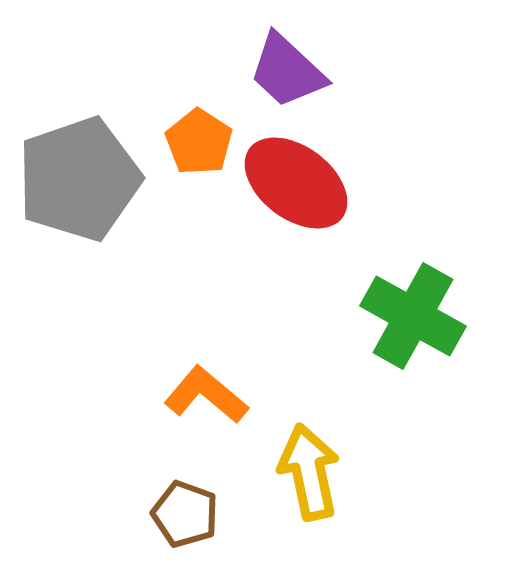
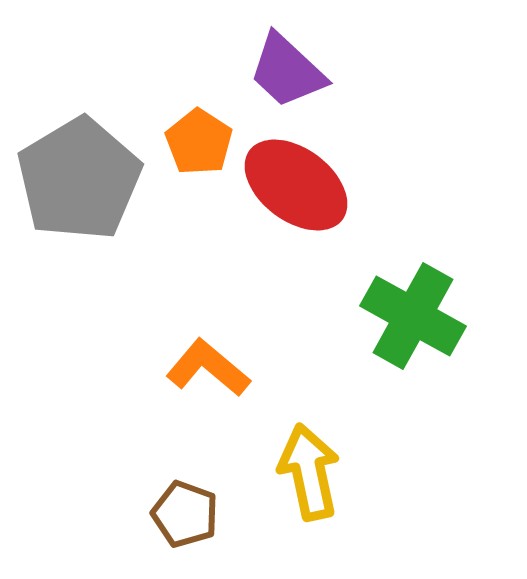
gray pentagon: rotated 12 degrees counterclockwise
red ellipse: moved 2 px down
orange L-shape: moved 2 px right, 27 px up
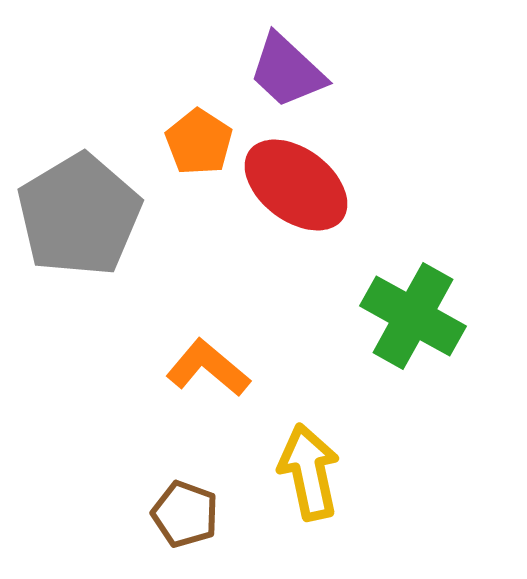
gray pentagon: moved 36 px down
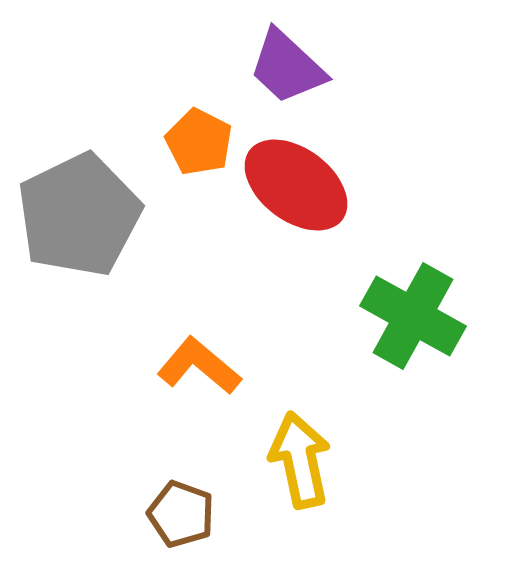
purple trapezoid: moved 4 px up
orange pentagon: rotated 6 degrees counterclockwise
gray pentagon: rotated 5 degrees clockwise
orange L-shape: moved 9 px left, 2 px up
yellow arrow: moved 9 px left, 12 px up
brown pentagon: moved 4 px left
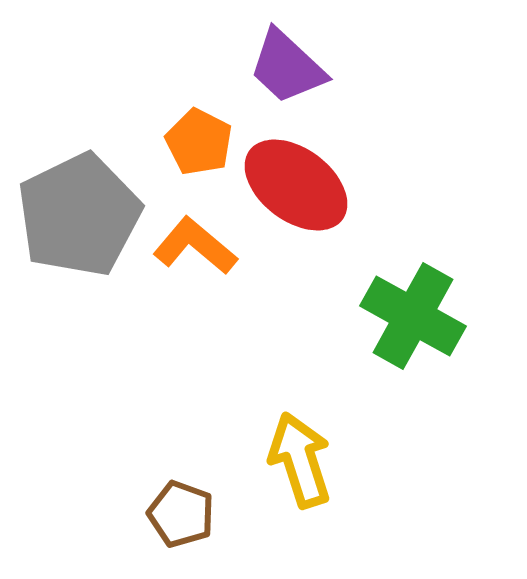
orange L-shape: moved 4 px left, 120 px up
yellow arrow: rotated 6 degrees counterclockwise
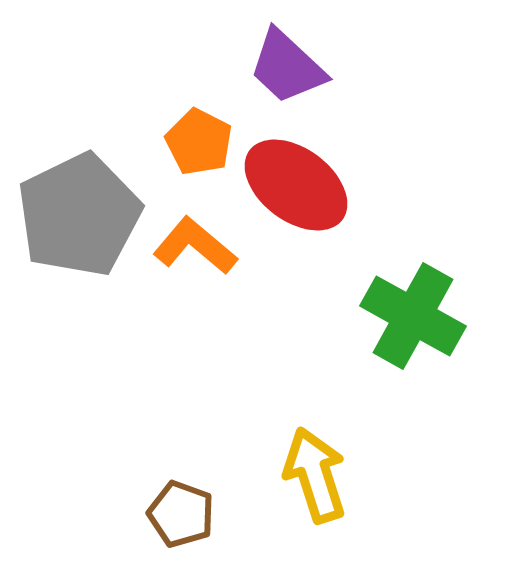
yellow arrow: moved 15 px right, 15 px down
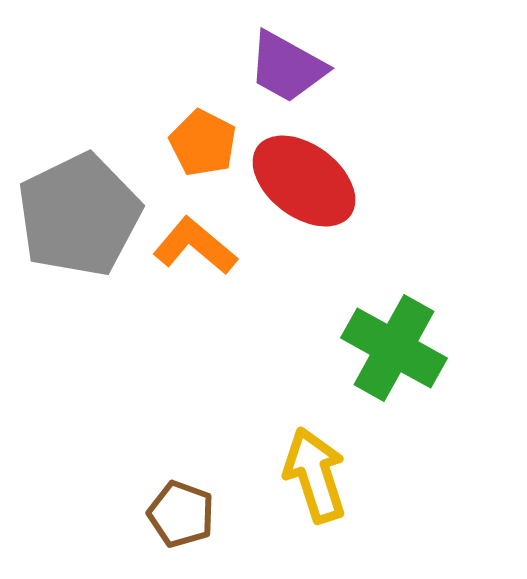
purple trapezoid: rotated 14 degrees counterclockwise
orange pentagon: moved 4 px right, 1 px down
red ellipse: moved 8 px right, 4 px up
green cross: moved 19 px left, 32 px down
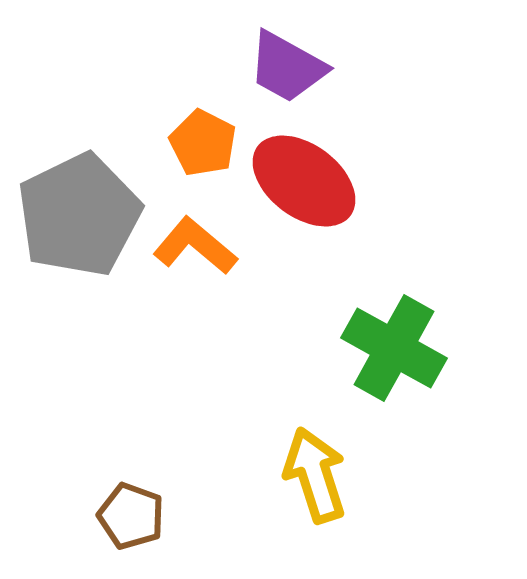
brown pentagon: moved 50 px left, 2 px down
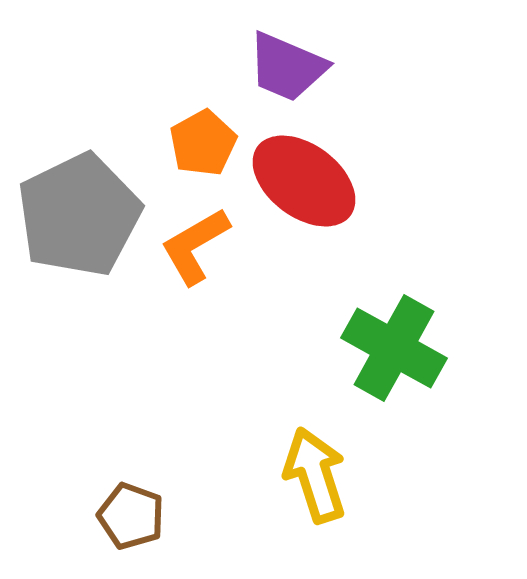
purple trapezoid: rotated 6 degrees counterclockwise
orange pentagon: rotated 16 degrees clockwise
orange L-shape: rotated 70 degrees counterclockwise
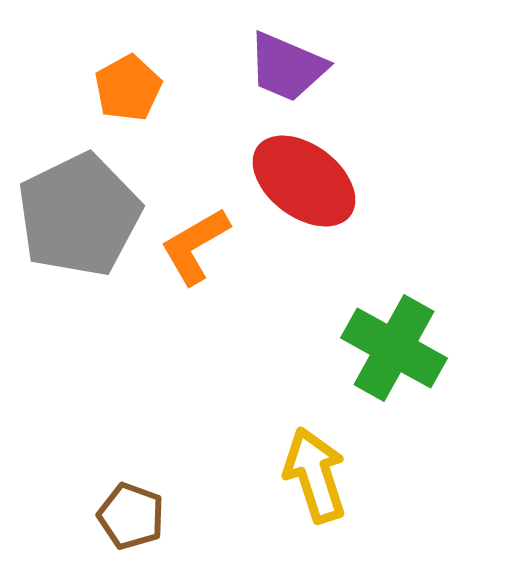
orange pentagon: moved 75 px left, 55 px up
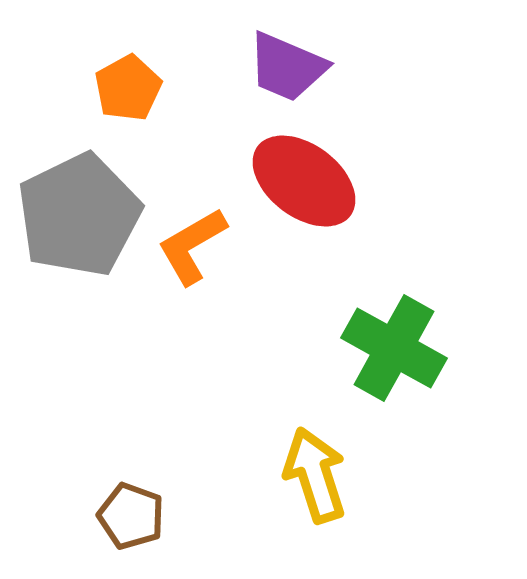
orange L-shape: moved 3 px left
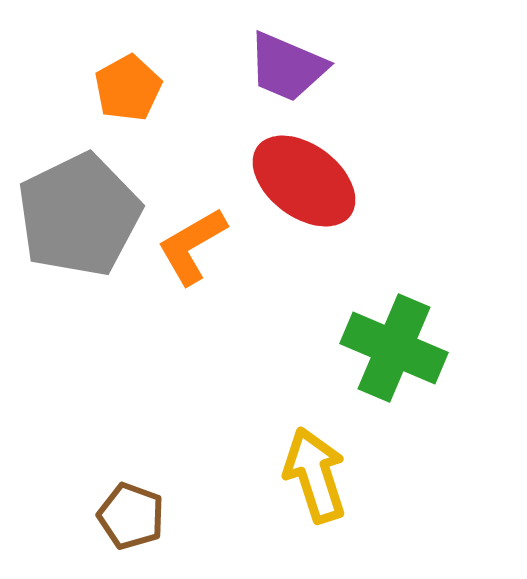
green cross: rotated 6 degrees counterclockwise
